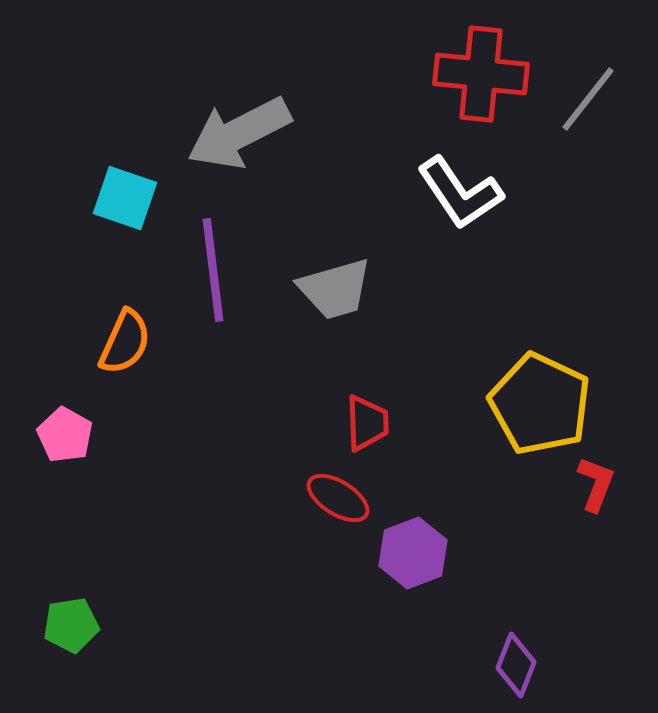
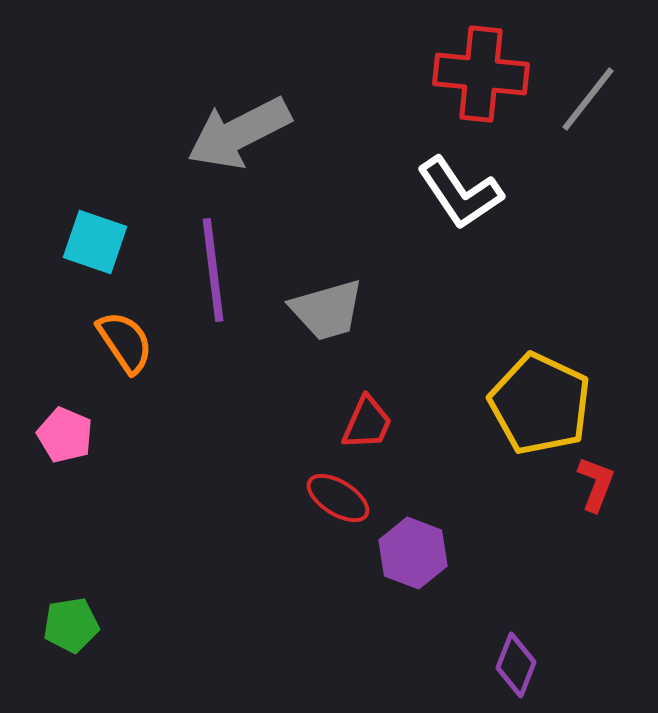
cyan square: moved 30 px left, 44 px down
gray trapezoid: moved 8 px left, 21 px down
orange semicircle: rotated 58 degrees counterclockwise
red trapezoid: rotated 26 degrees clockwise
pink pentagon: rotated 6 degrees counterclockwise
purple hexagon: rotated 18 degrees counterclockwise
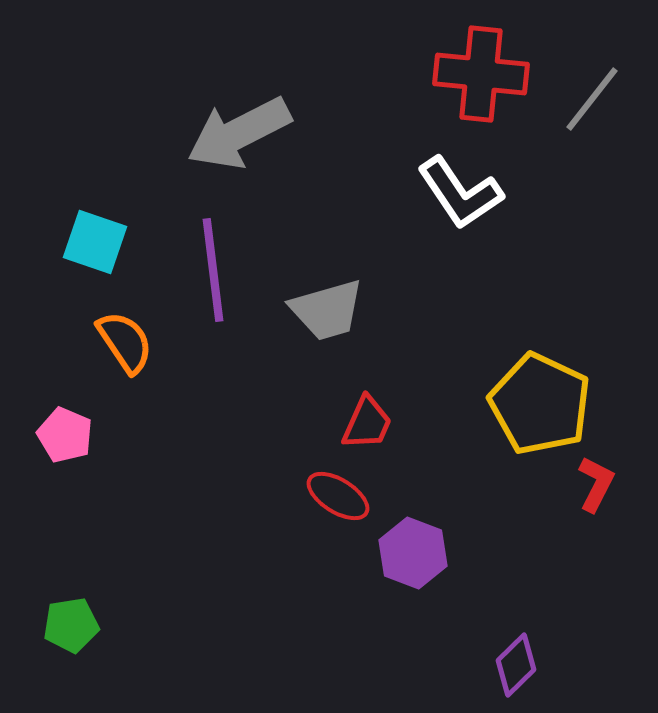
gray line: moved 4 px right
red L-shape: rotated 6 degrees clockwise
red ellipse: moved 2 px up
purple diamond: rotated 24 degrees clockwise
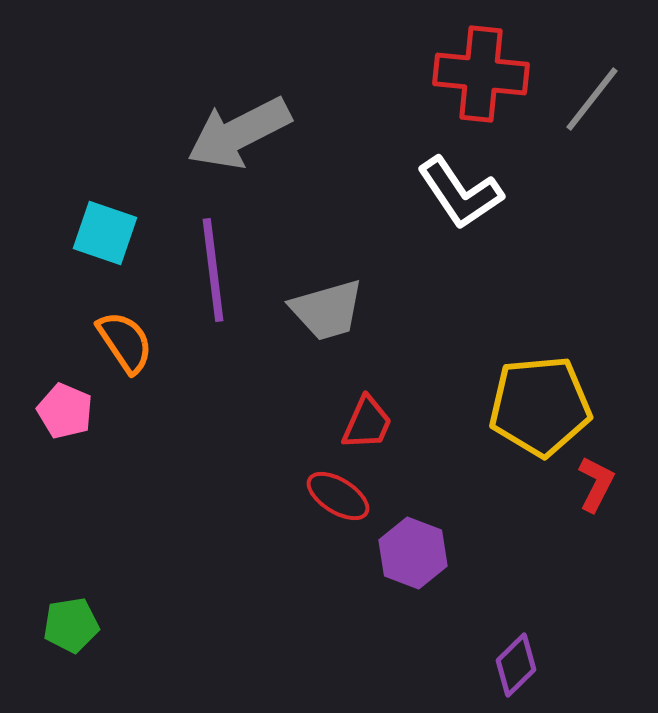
cyan square: moved 10 px right, 9 px up
yellow pentagon: moved 2 px down; rotated 30 degrees counterclockwise
pink pentagon: moved 24 px up
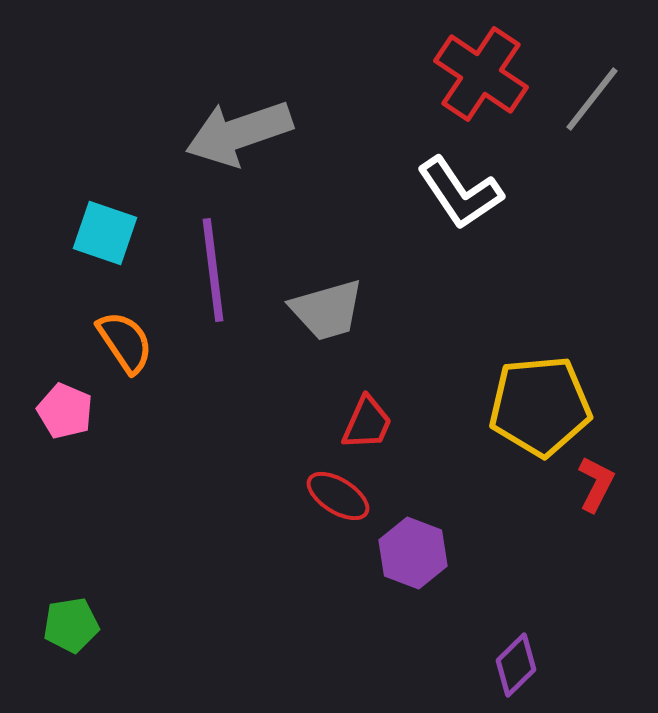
red cross: rotated 28 degrees clockwise
gray arrow: rotated 8 degrees clockwise
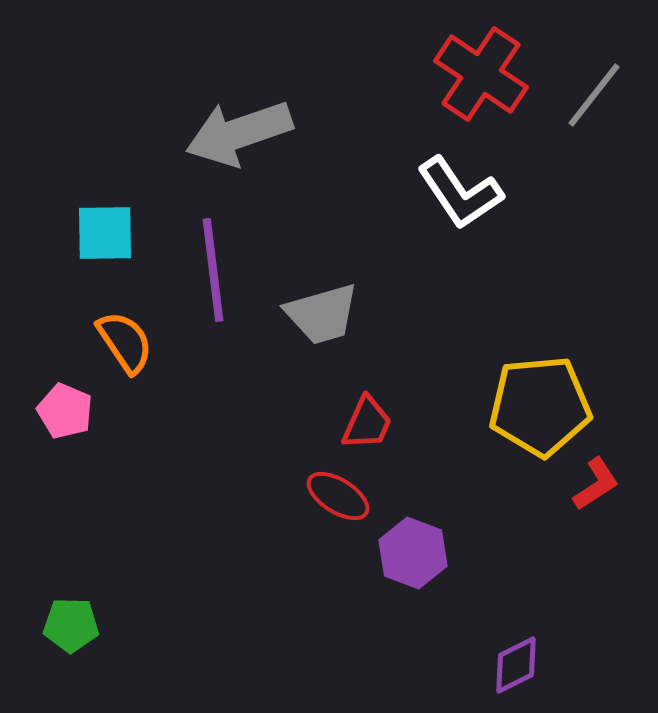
gray line: moved 2 px right, 4 px up
cyan square: rotated 20 degrees counterclockwise
gray trapezoid: moved 5 px left, 4 px down
red L-shape: rotated 30 degrees clockwise
green pentagon: rotated 10 degrees clockwise
purple diamond: rotated 18 degrees clockwise
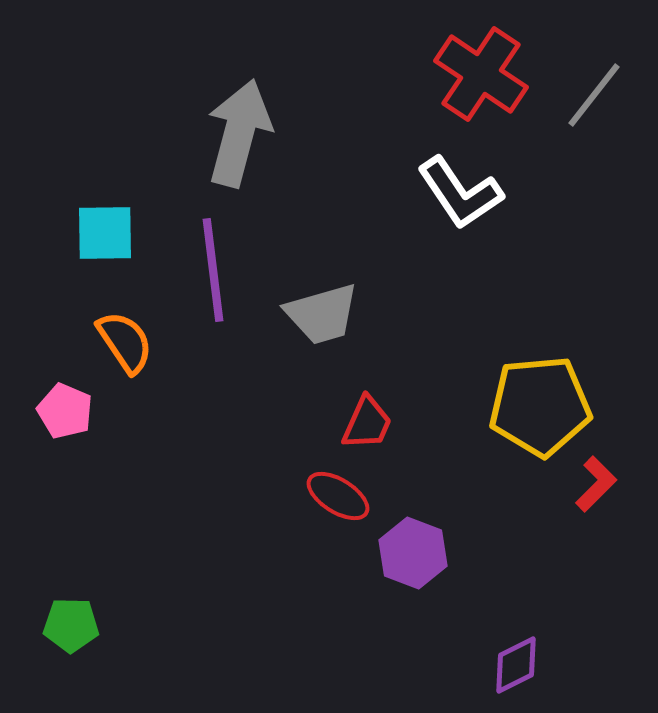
gray arrow: rotated 124 degrees clockwise
red L-shape: rotated 12 degrees counterclockwise
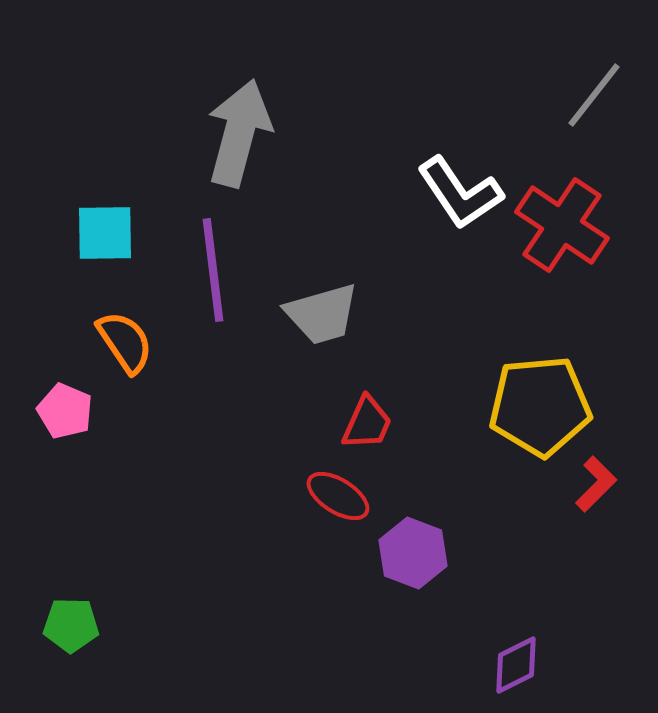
red cross: moved 81 px right, 151 px down
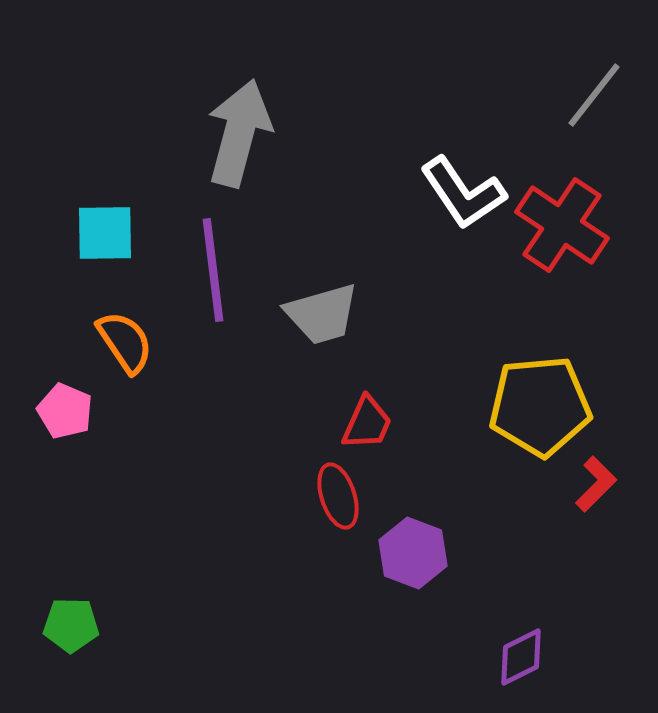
white L-shape: moved 3 px right
red ellipse: rotated 40 degrees clockwise
purple diamond: moved 5 px right, 8 px up
